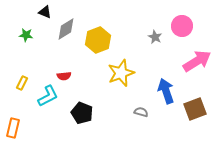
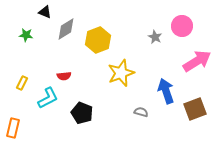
cyan L-shape: moved 2 px down
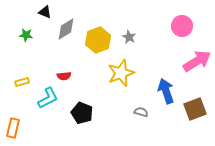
gray star: moved 26 px left
yellow rectangle: moved 1 px up; rotated 48 degrees clockwise
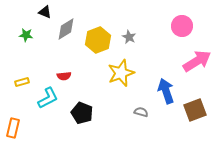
brown square: moved 1 px down
